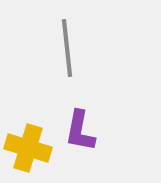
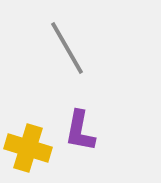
gray line: rotated 24 degrees counterclockwise
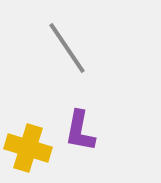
gray line: rotated 4 degrees counterclockwise
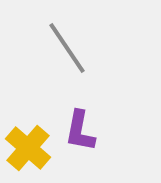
yellow cross: rotated 24 degrees clockwise
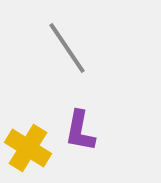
yellow cross: rotated 9 degrees counterclockwise
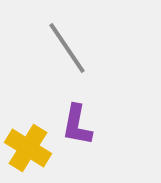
purple L-shape: moved 3 px left, 6 px up
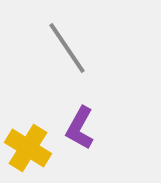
purple L-shape: moved 3 px right, 3 px down; rotated 18 degrees clockwise
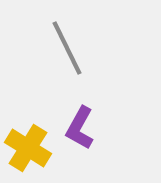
gray line: rotated 8 degrees clockwise
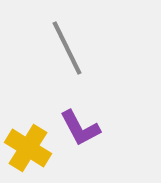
purple L-shape: rotated 57 degrees counterclockwise
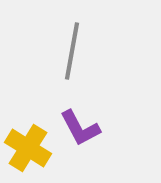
gray line: moved 5 px right, 3 px down; rotated 36 degrees clockwise
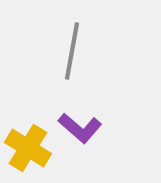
purple L-shape: rotated 21 degrees counterclockwise
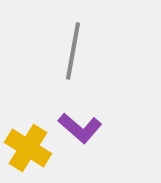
gray line: moved 1 px right
